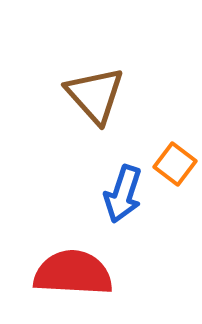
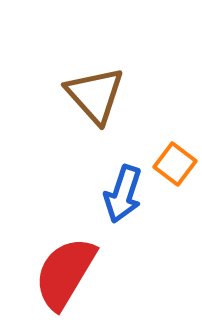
red semicircle: moved 8 px left; rotated 62 degrees counterclockwise
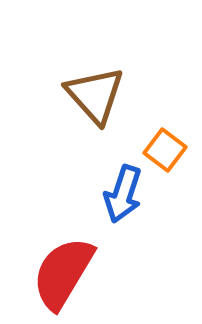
orange square: moved 10 px left, 14 px up
red semicircle: moved 2 px left
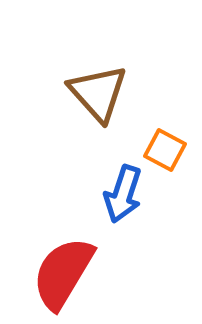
brown triangle: moved 3 px right, 2 px up
orange square: rotated 9 degrees counterclockwise
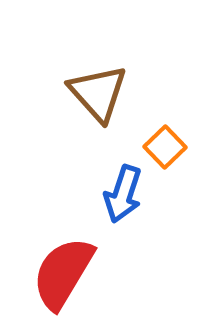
orange square: moved 3 px up; rotated 18 degrees clockwise
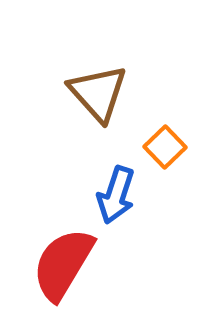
blue arrow: moved 7 px left, 1 px down
red semicircle: moved 9 px up
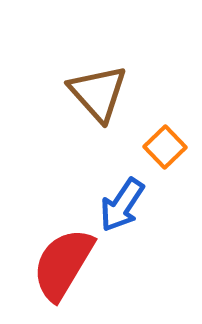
blue arrow: moved 6 px right, 10 px down; rotated 16 degrees clockwise
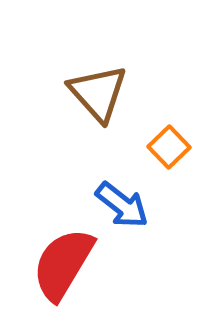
orange square: moved 4 px right
blue arrow: rotated 86 degrees counterclockwise
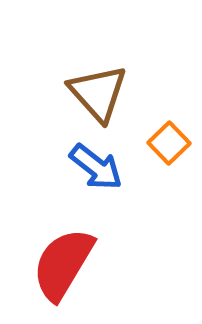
orange square: moved 4 px up
blue arrow: moved 26 px left, 38 px up
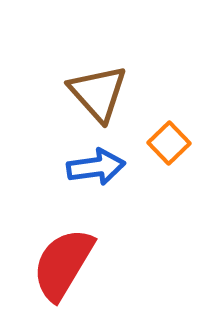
blue arrow: rotated 46 degrees counterclockwise
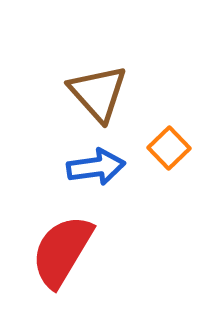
orange square: moved 5 px down
red semicircle: moved 1 px left, 13 px up
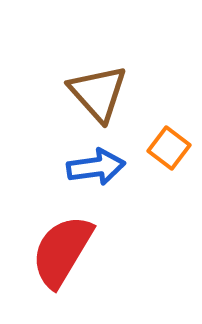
orange square: rotated 9 degrees counterclockwise
